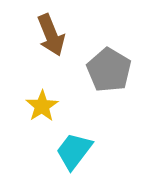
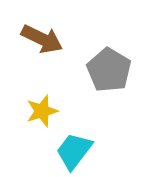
brown arrow: moved 9 px left, 4 px down; rotated 42 degrees counterclockwise
yellow star: moved 5 px down; rotated 16 degrees clockwise
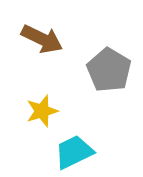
cyan trapezoid: moved 1 px down; rotated 27 degrees clockwise
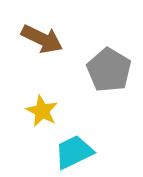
yellow star: rotated 28 degrees counterclockwise
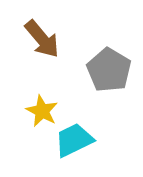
brown arrow: rotated 24 degrees clockwise
cyan trapezoid: moved 12 px up
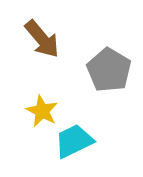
cyan trapezoid: moved 1 px down
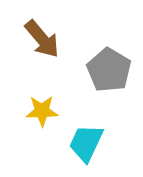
yellow star: rotated 28 degrees counterclockwise
cyan trapezoid: moved 12 px right, 2 px down; rotated 39 degrees counterclockwise
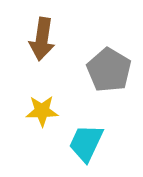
brown arrow: rotated 48 degrees clockwise
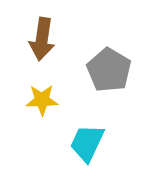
yellow star: moved 11 px up
cyan trapezoid: moved 1 px right
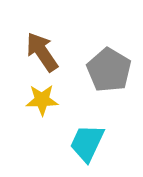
brown arrow: moved 13 px down; rotated 138 degrees clockwise
